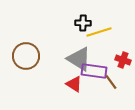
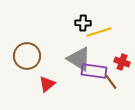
brown circle: moved 1 px right
red cross: moved 1 px left, 2 px down
red triangle: moved 27 px left; rotated 48 degrees clockwise
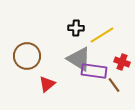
black cross: moved 7 px left, 5 px down
yellow line: moved 3 px right, 3 px down; rotated 15 degrees counterclockwise
brown line: moved 3 px right, 3 px down
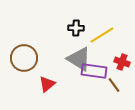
brown circle: moved 3 px left, 2 px down
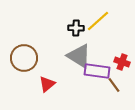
yellow line: moved 4 px left, 14 px up; rotated 10 degrees counterclockwise
gray triangle: moved 3 px up
purple rectangle: moved 3 px right
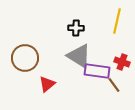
yellow line: moved 19 px right; rotated 35 degrees counterclockwise
brown circle: moved 1 px right
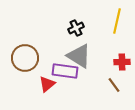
black cross: rotated 28 degrees counterclockwise
red cross: rotated 21 degrees counterclockwise
purple rectangle: moved 32 px left
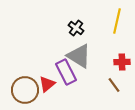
black cross: rotated 28 degrees counterclockwise
brown circle: moved 32 px down
purple rectangle: moved 1 px right, 1 px down; rotated 55 degrees clockwise
